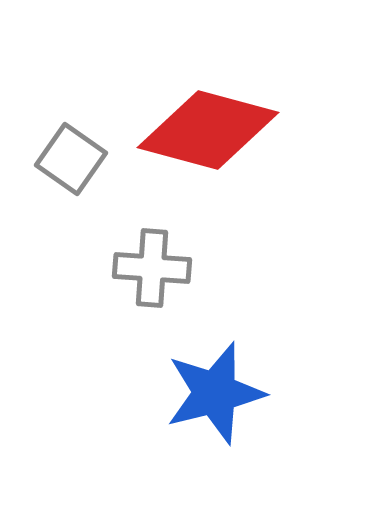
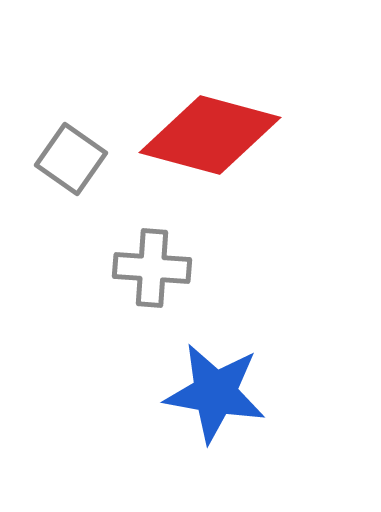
red diamond: moved 2 px right, 5 px down
blue star: rotated 24 degrees clockwise
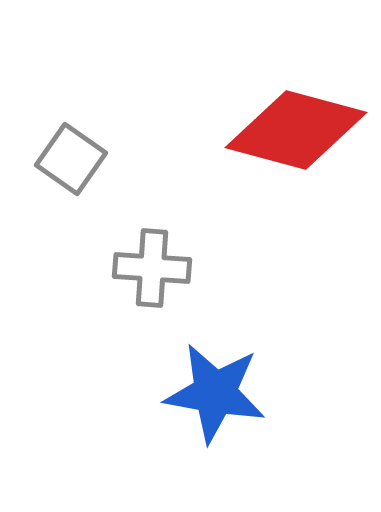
red diamond: moved 86 px right, 5 px up
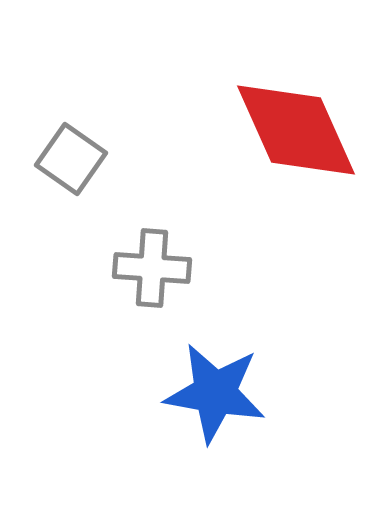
red diamond: rotated 51 degrees clockwise
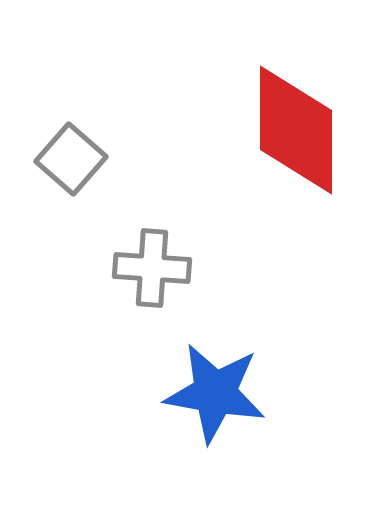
red diamond: rotated 24 degrees clockwise
gray square: rotated 6 degrees clockwise
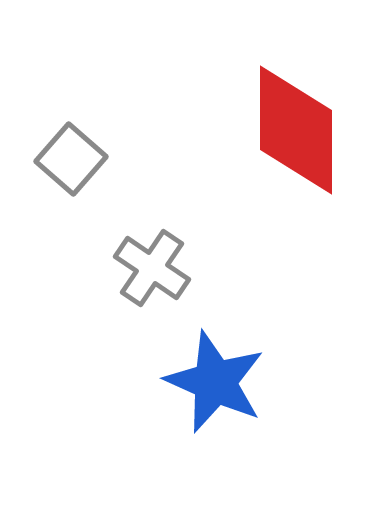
gray cross: rotated 30 degrees clockwise
blue star: moved 11 px up; rotated 14 degrees clockwise
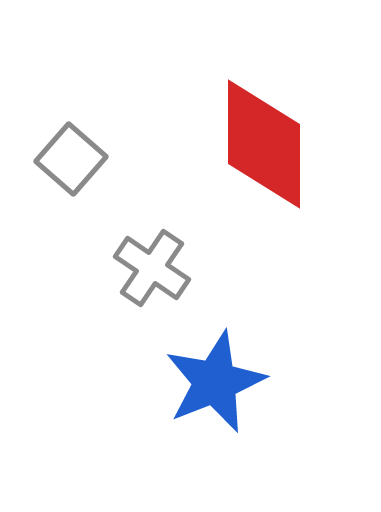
red diamond: moved 32 px left, 14 px down
blue star: rotated 26 degrees clockwise
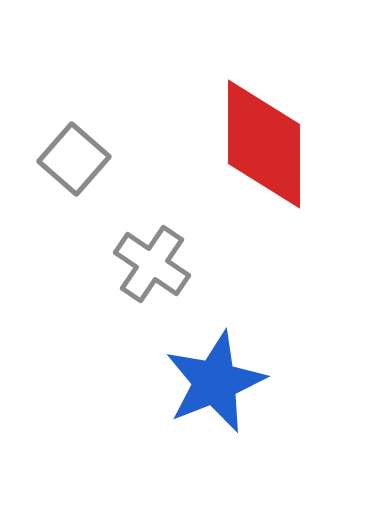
gray square: moved 3 px right
gray cross: moved 4 px up
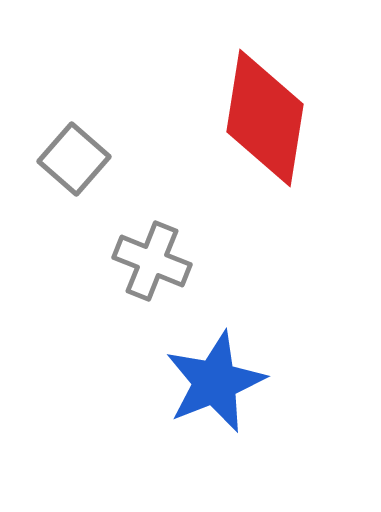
red diamond: moved 1 px right, 26 px up; rotated 9 degrees clockwise
gray cross: moved 3 px up; rotated 12 degrees counterclockwise
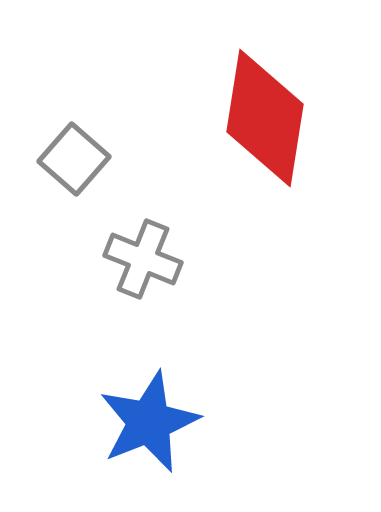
gray cross: moved 9 px left, 2 px up
blue star: moved 66 px left, 40 px down
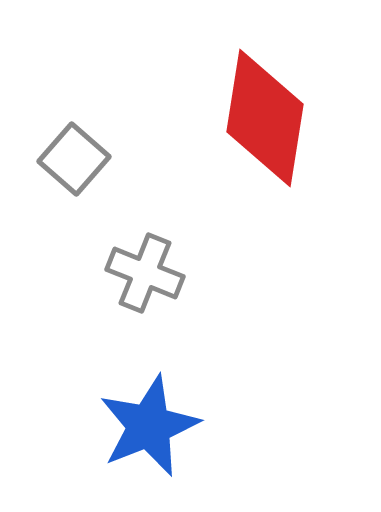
gray cross: moved 2 px right, 14 px down
blue star: moved 4 px down
